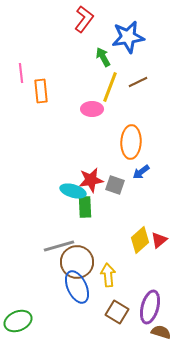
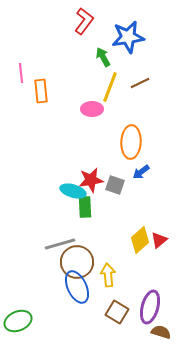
red L-shape: moved 2 px down
brown line: moved 2 px right, 1 px down
gray line: moved 1 px right, 2 px up
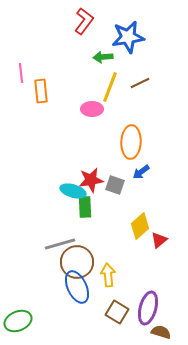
green arrow: rotated 66 degrees counterclockwise
yellow diamond: moved 14 px up
purple ellipse: moved 2 px left, 1 px down
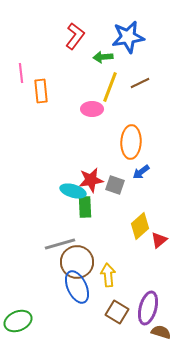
red L-shape: moved 9 px left, 15 px down
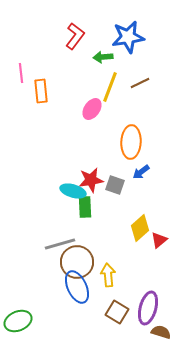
pink ellipse: rotated 55 degrees counterclockwise
yellow diamond: moved 2 px down
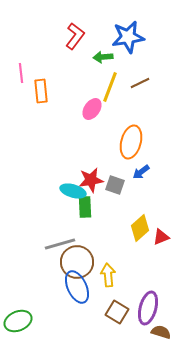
orange ellipse: rotated 12 degrees clockwise
red triangle: moved 2 px right, 3 px up; rotated 18 degrees clockwise
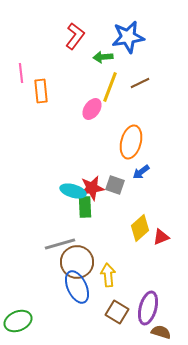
red star: moved 1 px right, 8 px down
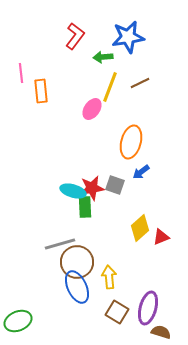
yellow arrow: moved 1 px right, 2 px down
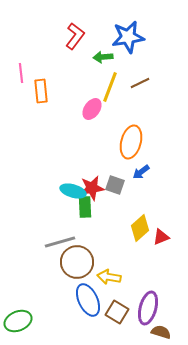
gray line: moved 2 px up
yellow arrow: rotated 75 degrees counterclockwise
blue ellipse: moved 11 px right, 13 px down
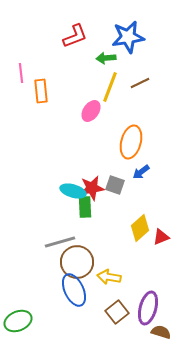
red L-shape: rotated 32 degrees clockwise
green arrow: moved 3 px right, 1 px down
pink ellipse: moved 1 px left, 2 px down
blue ellipse: moved 14 px left, 10 px up
brown square: rotated 20 degrees clockwise
